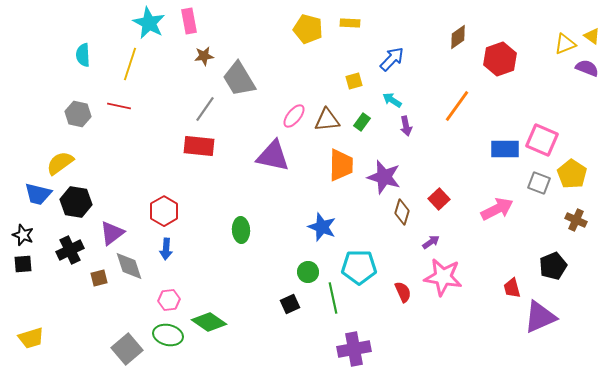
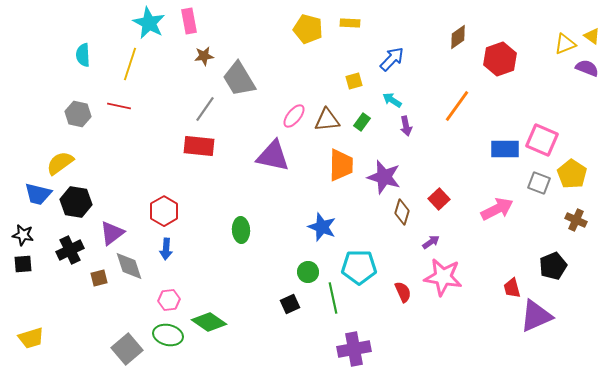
black star at (23, 235): rotated 10 degrees counterclockwise
purple triangle at (540, 317): moved 4 px left, 1 px up
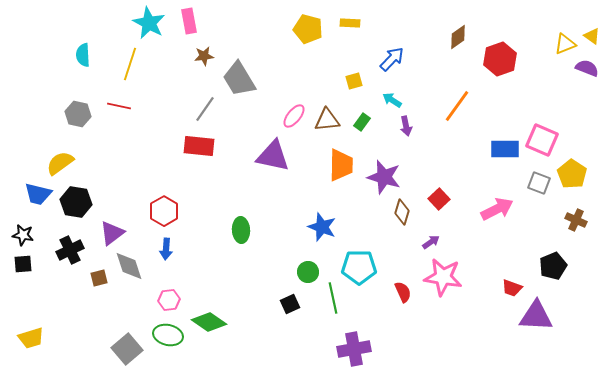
red trapezoid at (512, 288): rotated 55 degrees counterclockwise
purple triangle at (536, 316): rotated 27 degrees clockwise
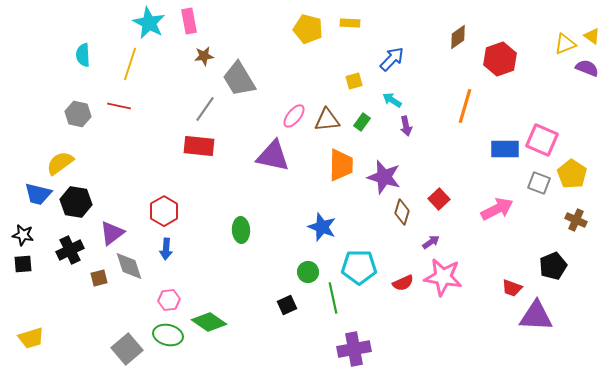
orange line at (457, 106): moved 8 px right; rotated 20 degrees counterclockwise
red semicircle at (403, 292): moved 9 px up; rotated 90 degrees clockwise
black square at (290, 304): moved 3 px left, 1 px down
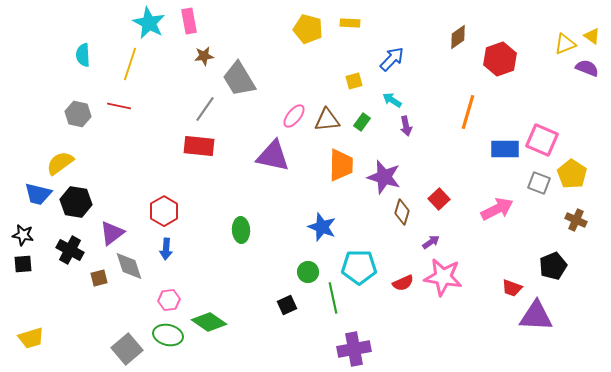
orange line at (465, 106): moved 3 px right, 6 px down
black cross at (70, 250): rotated 36 degrees counterclockwise
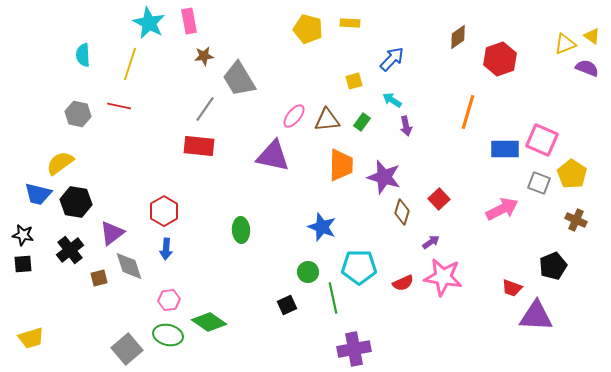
pink arrow at (497, 209): moved 5 px right
black cross at (70, 250): rotated 24 degrees clockwise
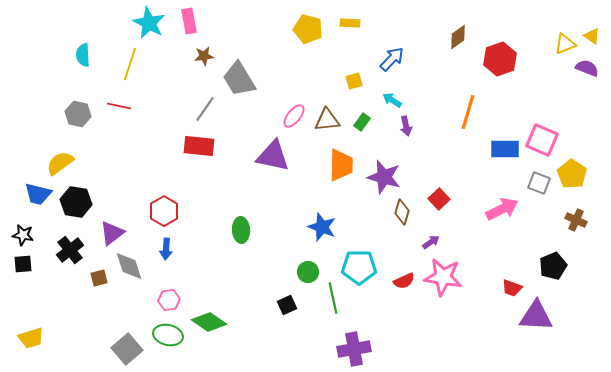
red semicircle at (403, 283): moved 1 px right, 2 px up
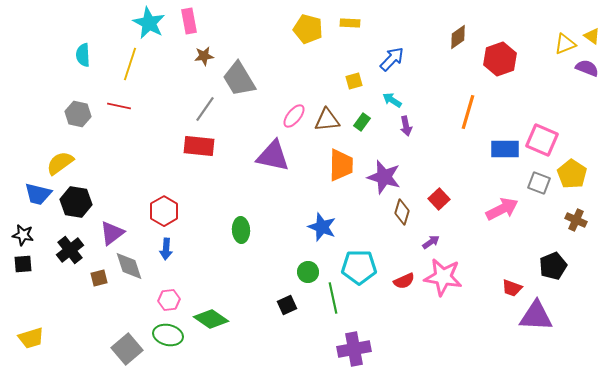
green diamond at (209, 322): moved 2 px right, 3 px up
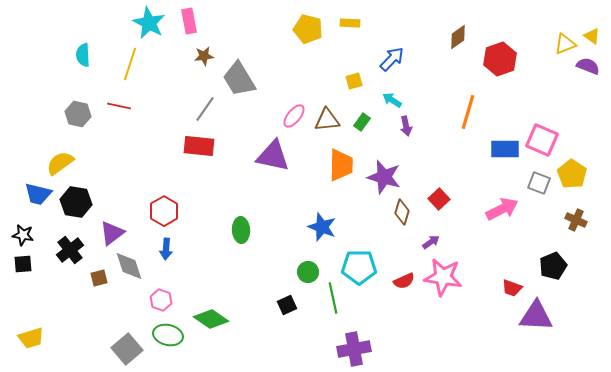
purple semicircle at (587, 68): moved 1 px right, 2 px up
pink hexagon at (169, 300): moved 8 px left; rotated 25 degrees clockwise
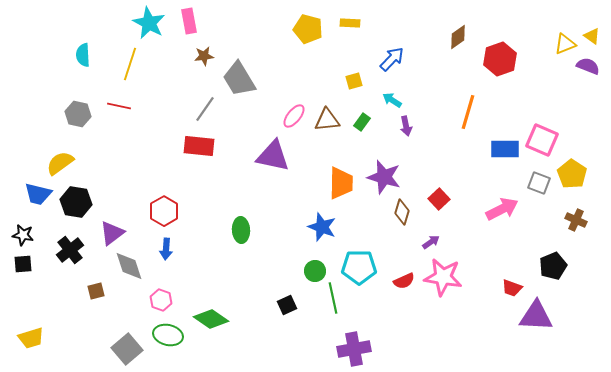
orange trapezoid at (341, 165): moved 18 px down
green circle at (308, 272): moved 7 px right, 1 px up
brown square at (99, 278): moved 3 px left, 13 px down
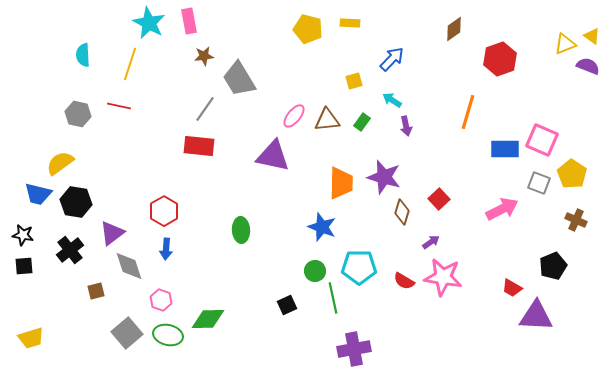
brown diamond at (458, 37): moved 4 px left, 8 px up
black square at (23, 264): moved 1 px right, 2 px down
red semicircle at (404, 281): rotated 55 degrees clockwise
red trapezoid at (512, 288): rotated 10 degrees clockwise
green diamond at (211, 319): moved 3 px left; rotated 36 degrees counterclockwise
gray square at (127, 349): moved 16 px up
